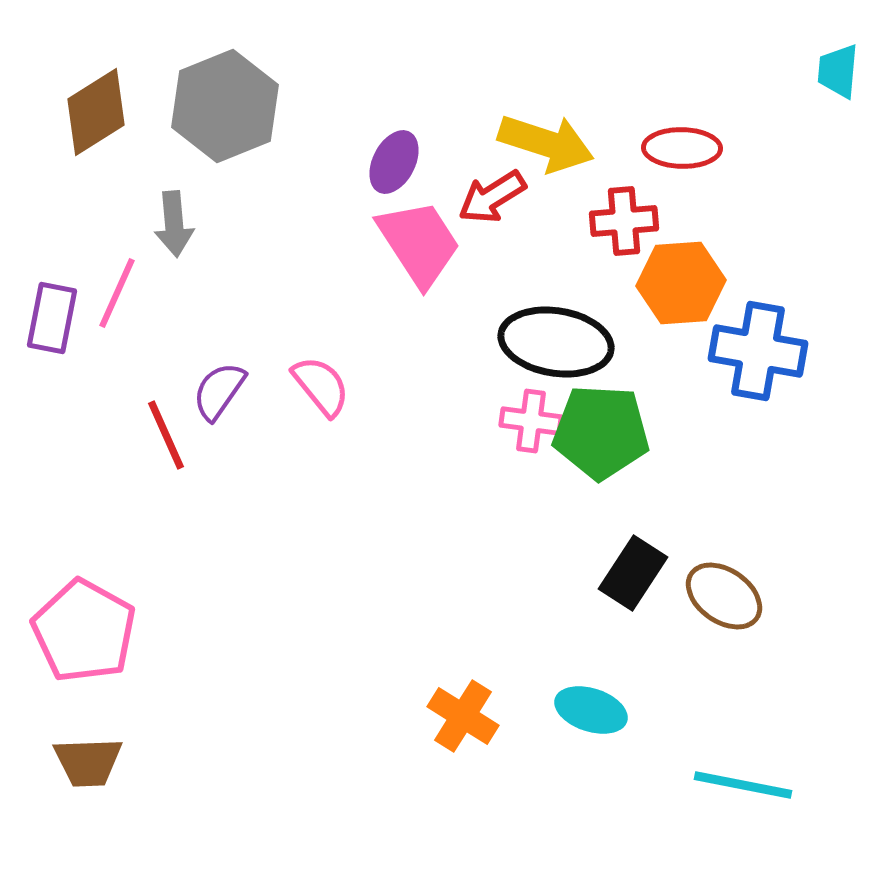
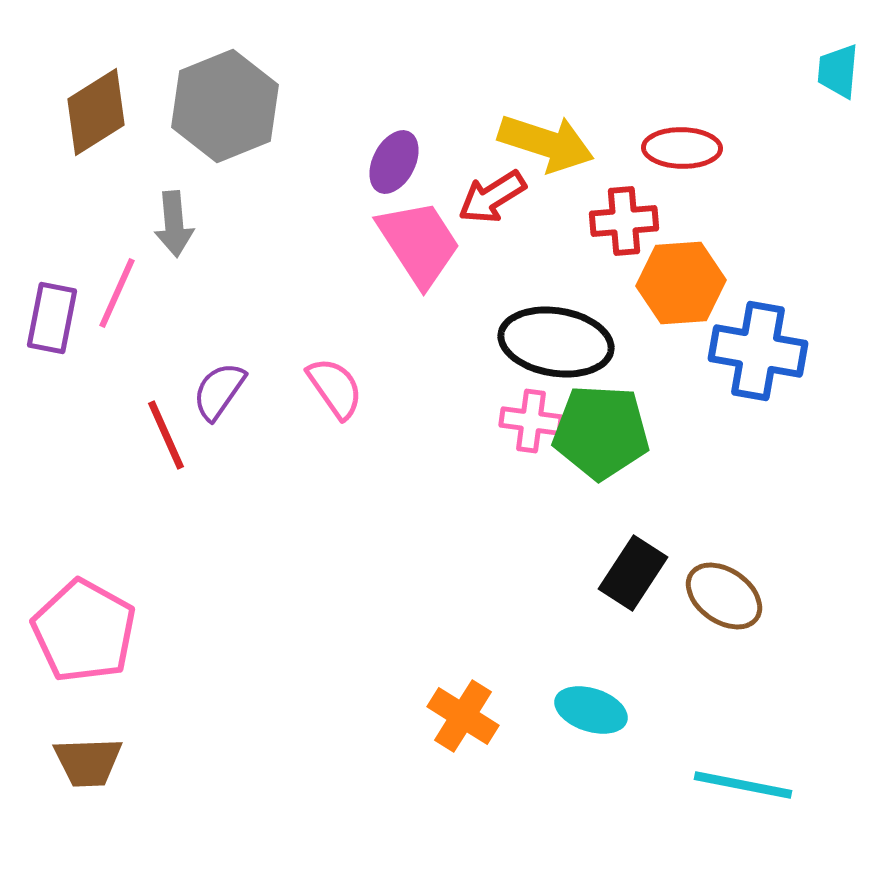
pink semicircle: moved 14 px right, 2 px down; rotated 4 degrees clockwise
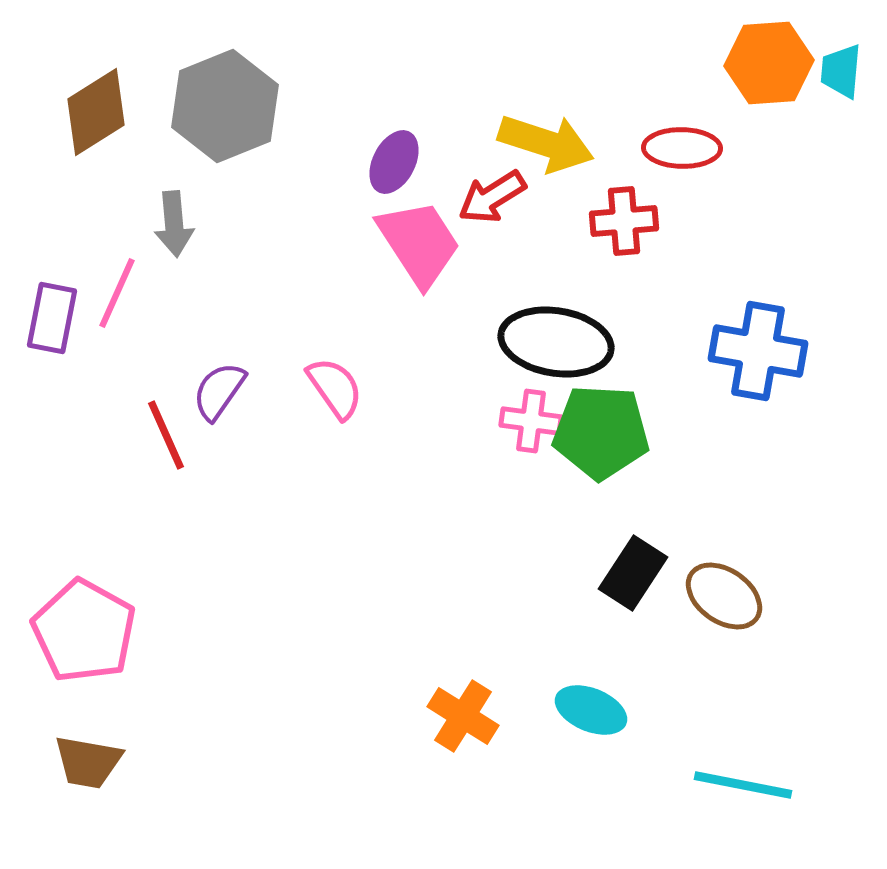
cyan trapezoid: moved 3 px right
orange hexagon: moved 88 px right, 220 px up
cyan ellipse: rotated 4 degrees clockwise
brown trapezoid: rotated 12 degrees clockwise
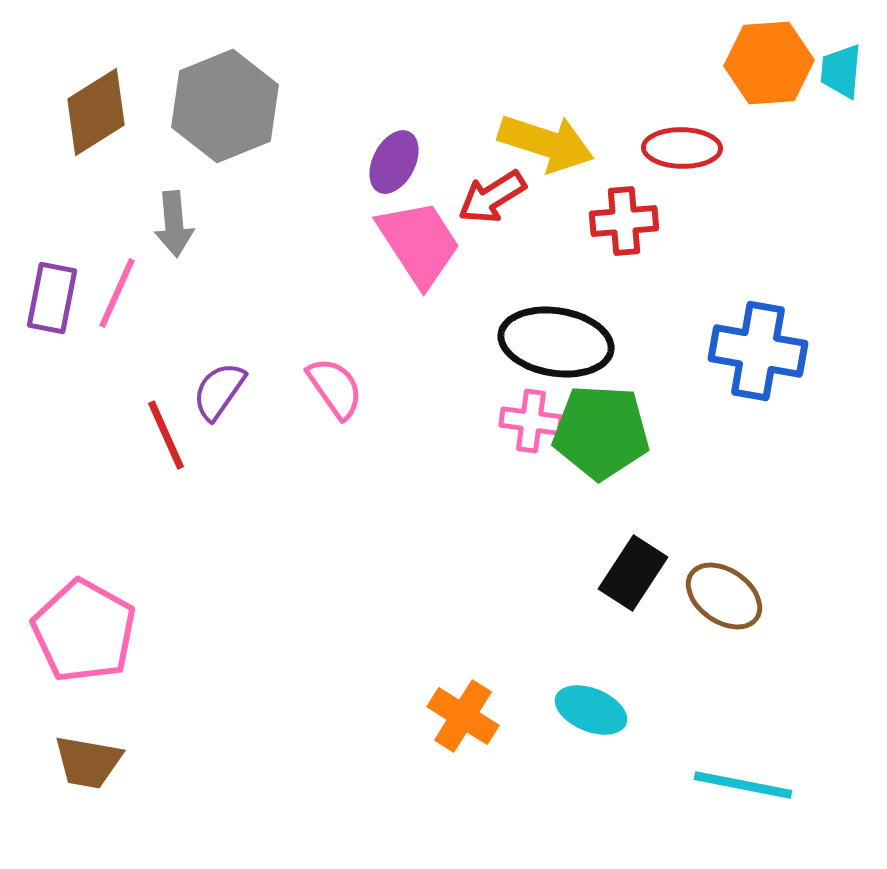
purple rectangle: moved 20 px up
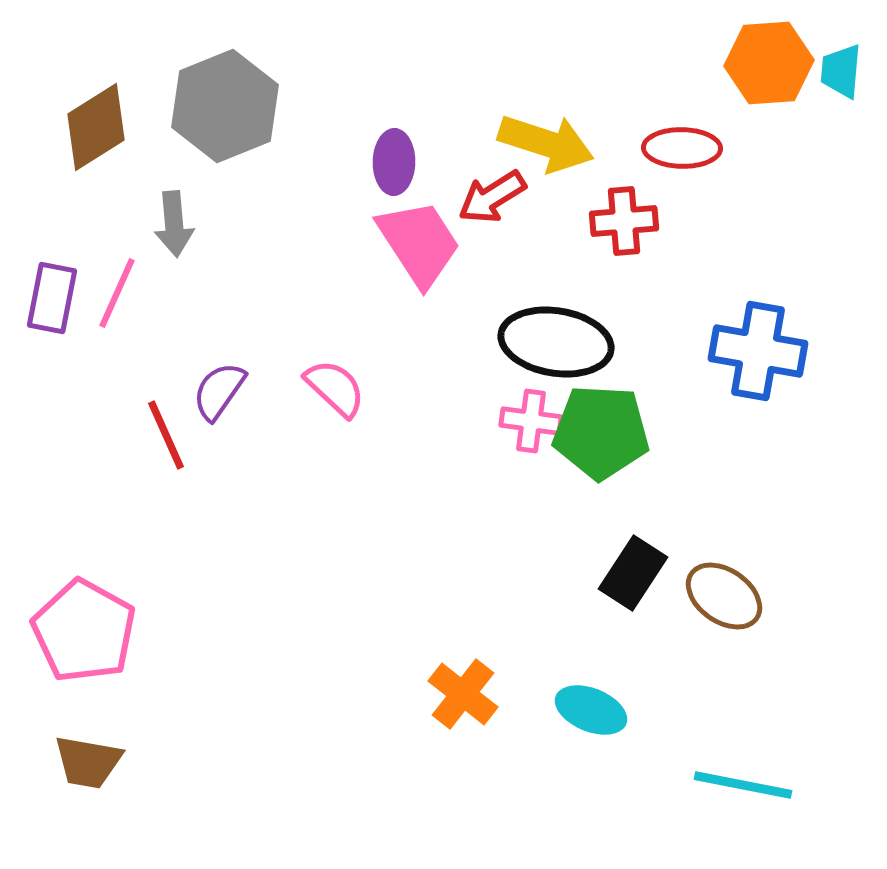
brown diamond: moved 15 px down
purple ellipse: rotated 26 degrees counterclockwise
pink semicircle: rotated 12 degrees counterclockwise
orange cross: moved 22 px up; rotated 6 degrees clockwise
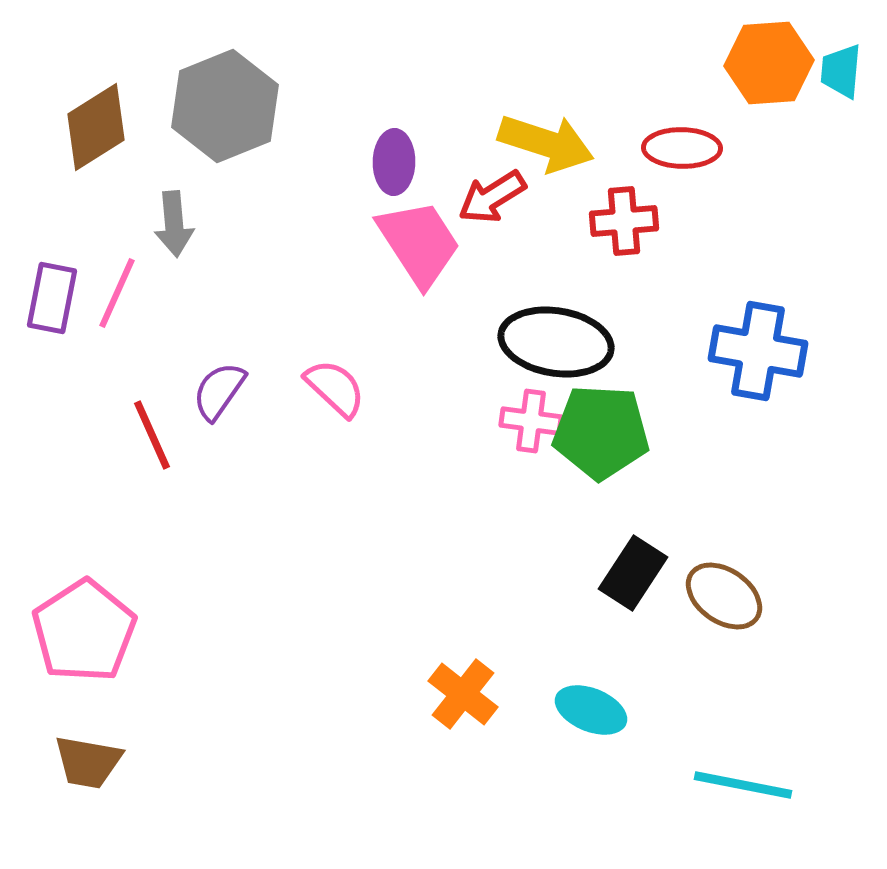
red line: moved 14 px left
pink pentagon: rotated 10 degrees clockwise
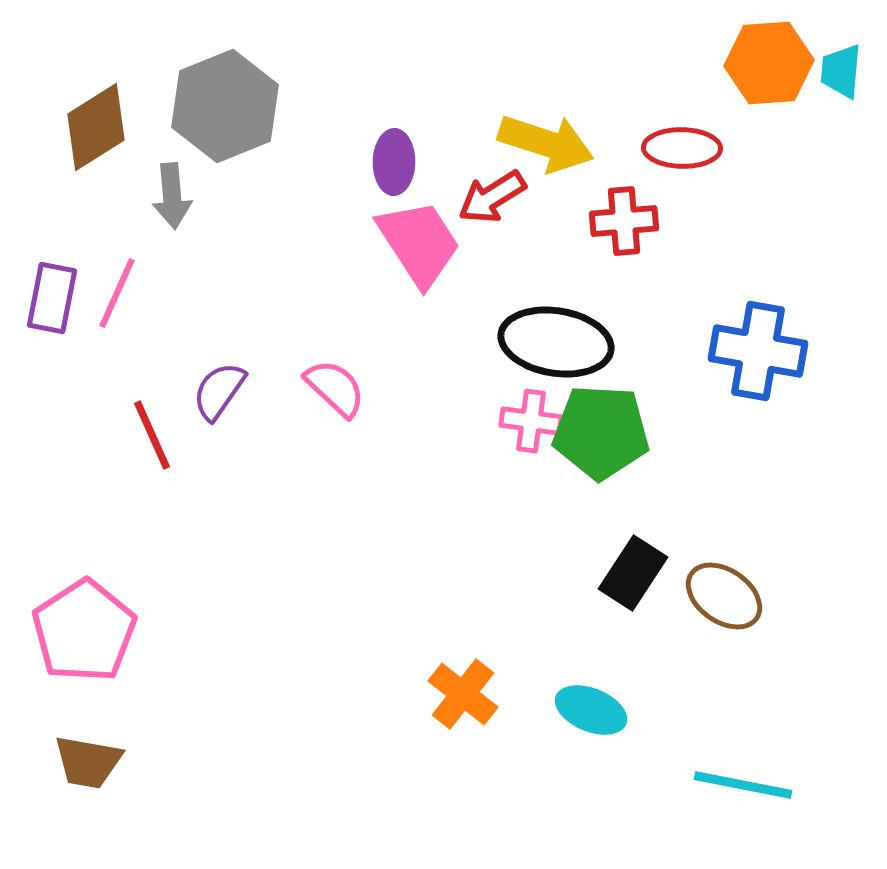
gray arrow: moved 2 px left, 28 px up
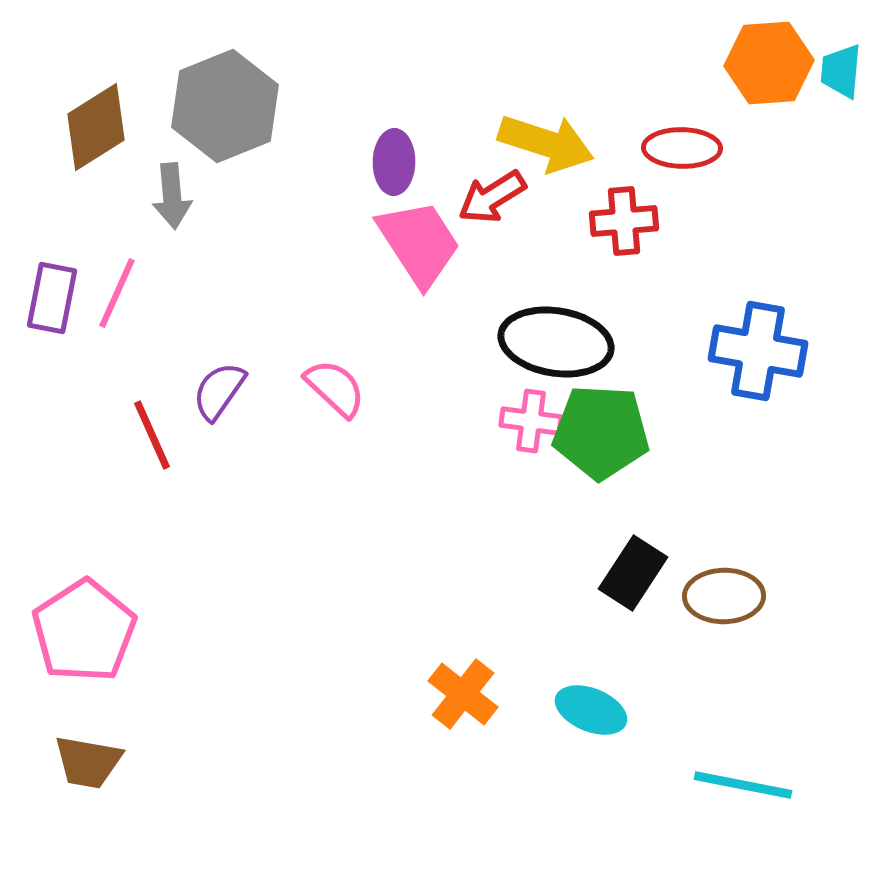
brown ellipse: rotated 36 degrees counterclockwise
